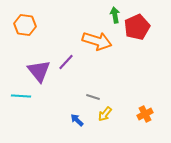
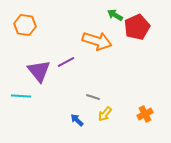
green arrow: rotated 49 degrees counterclockwise
purple line: rotated 18 degrees clockwise
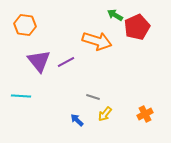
purple triangle: moved 10 px up
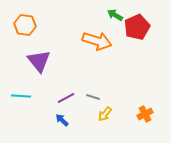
purple line: moved 36 px down
blue arrow: moved 15 px left
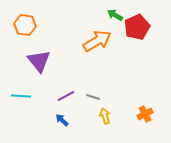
orange arrow: rotated 48 degrees counterclockwise
purple line: moved 2 px up
yellow arrow: moved 2 px down; rotated 126 degrees clockwise
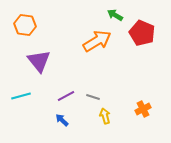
red pentagon: moved 5 px right, 6 px down; rotated 25 degrees counterclockwise
cyan line: rotated 18 degrees counterclockwise
orange cross: moved 2 px left, 5 px up
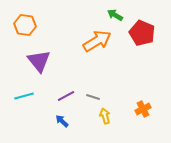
cyan line: moved 3 px right
blue arrow: moved 1 px down
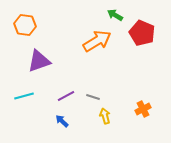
purple triangle: rotated 50 degrees clockwise
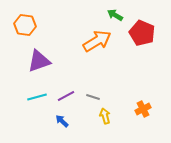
cyan line: moved 13 px right, 1 px down
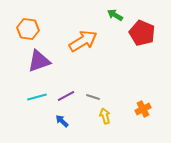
orange hexagon: moved 3 px right, 4 px down
orange arrow: moved 14 px left
